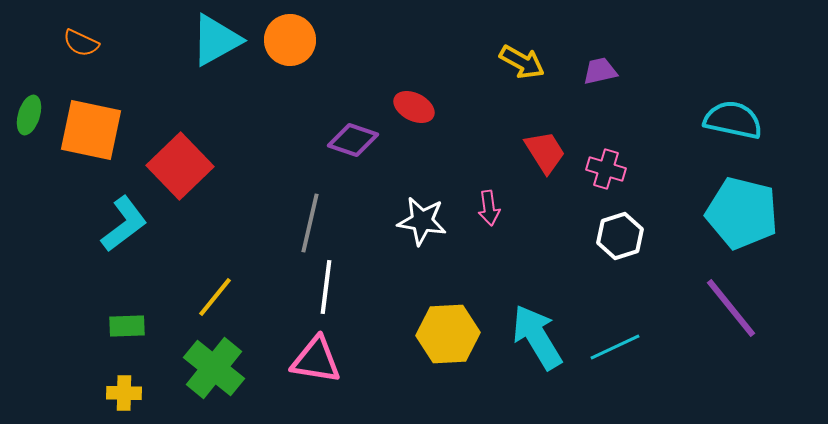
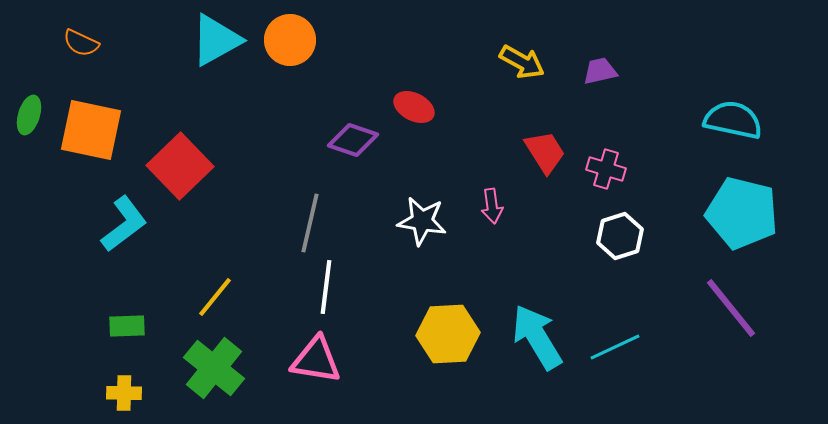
pink arrow: moved 3 px right, 2 px up
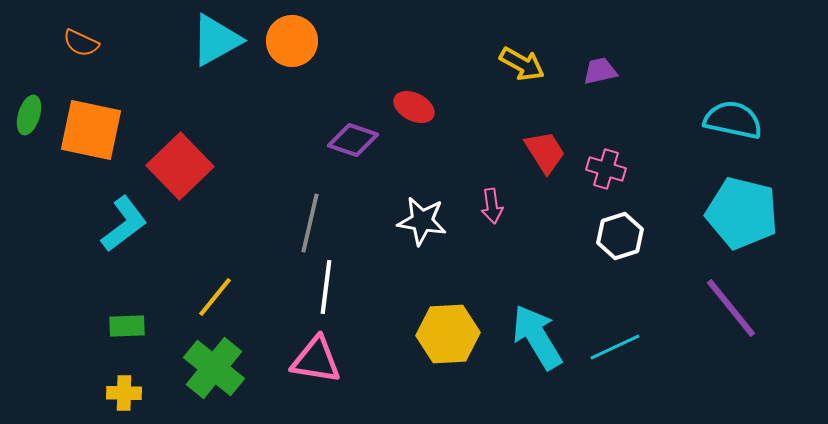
orange circle: moved 2 px right, 1 px down
yellow arrow: moved 2 px down
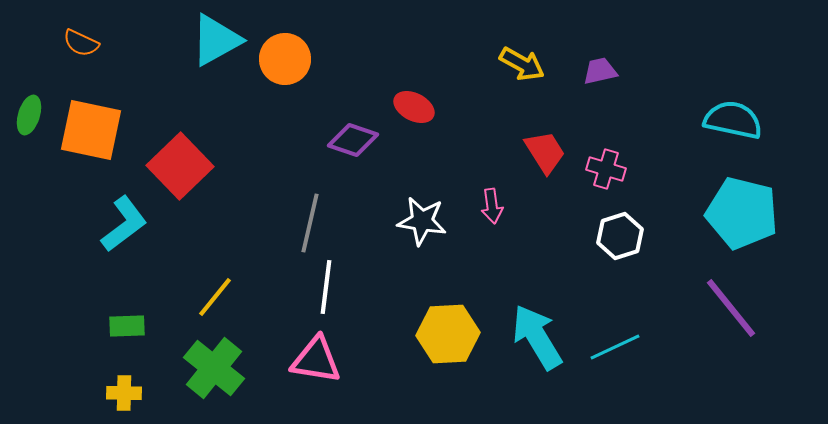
orange circle: moved 7 px left, 18 px down
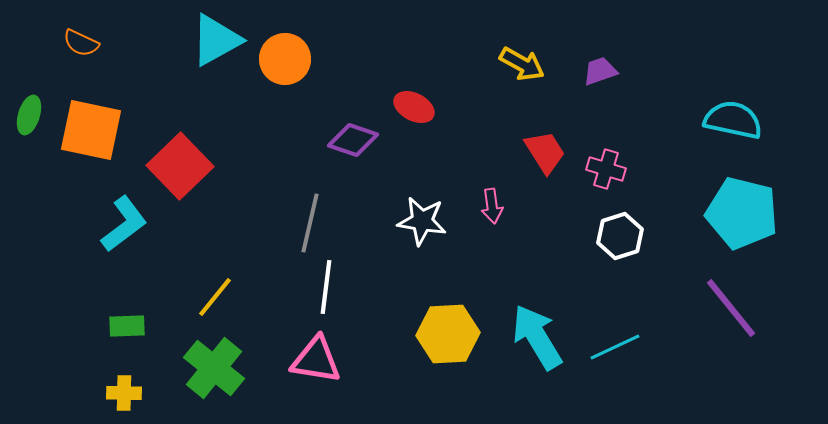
purple trapezoid: rotated 6 degrees counterclockwise
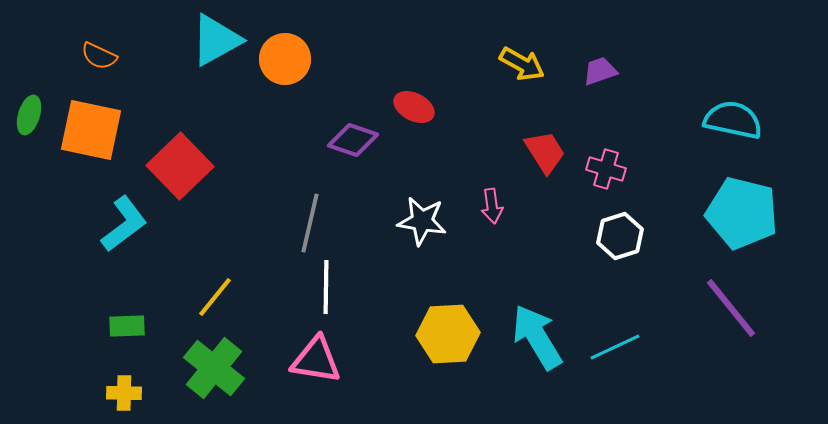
orange semicircle: moved 18 px right, 13 px down
white line: rotated 6 degrees counterclockwise
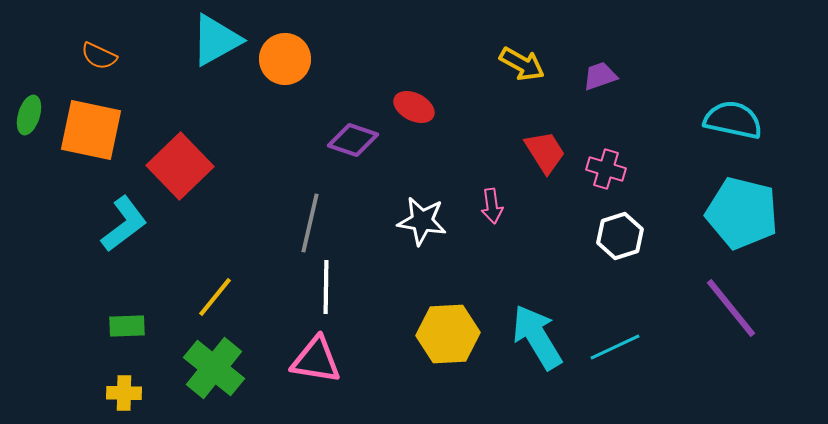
purple trapezoid: moved 5 px down
